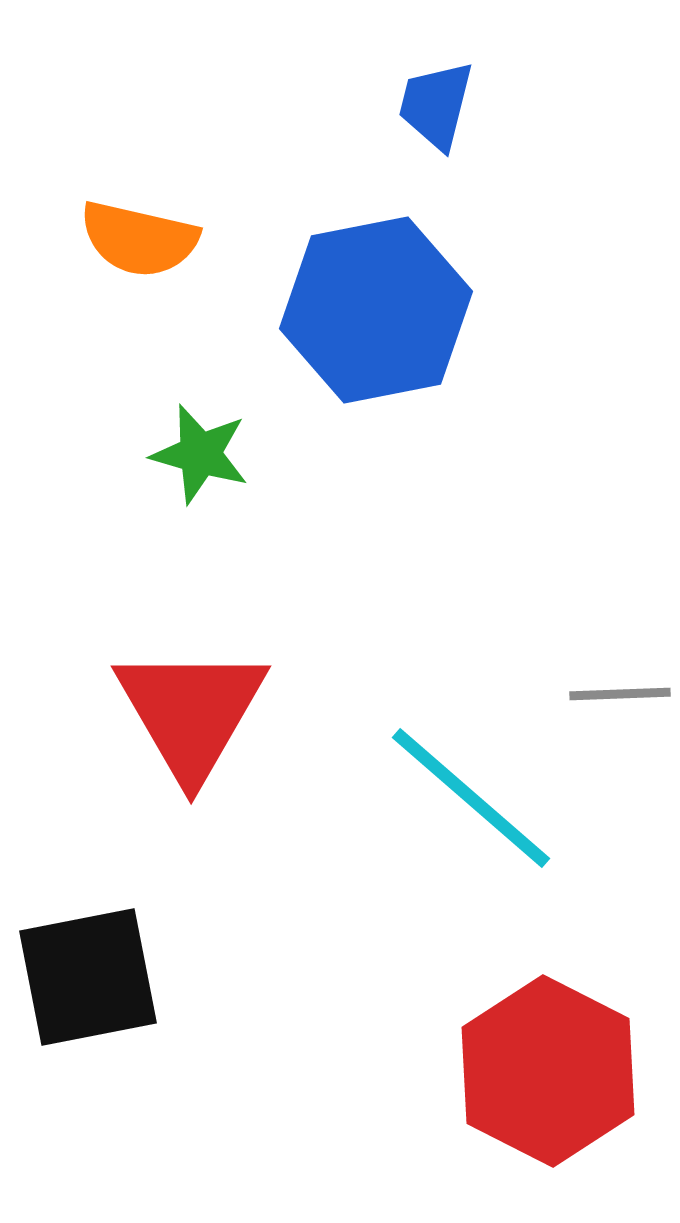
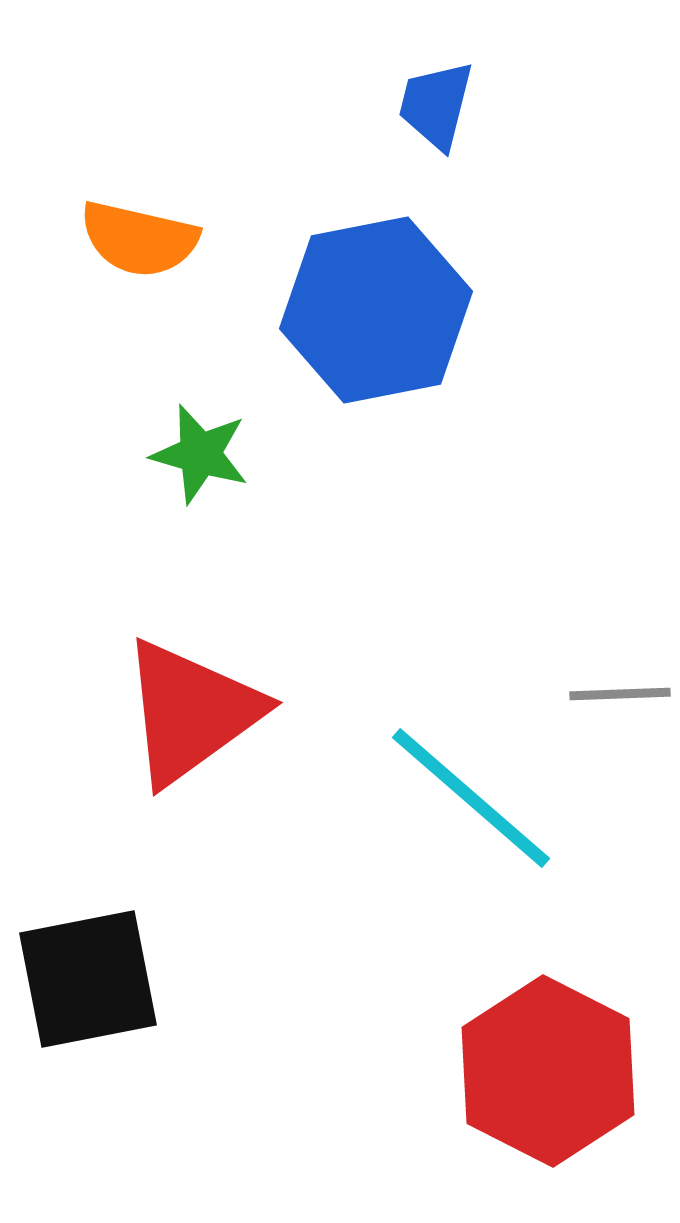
red triangle: rotated 24 degrees clockwise
black square: moved 2 px down
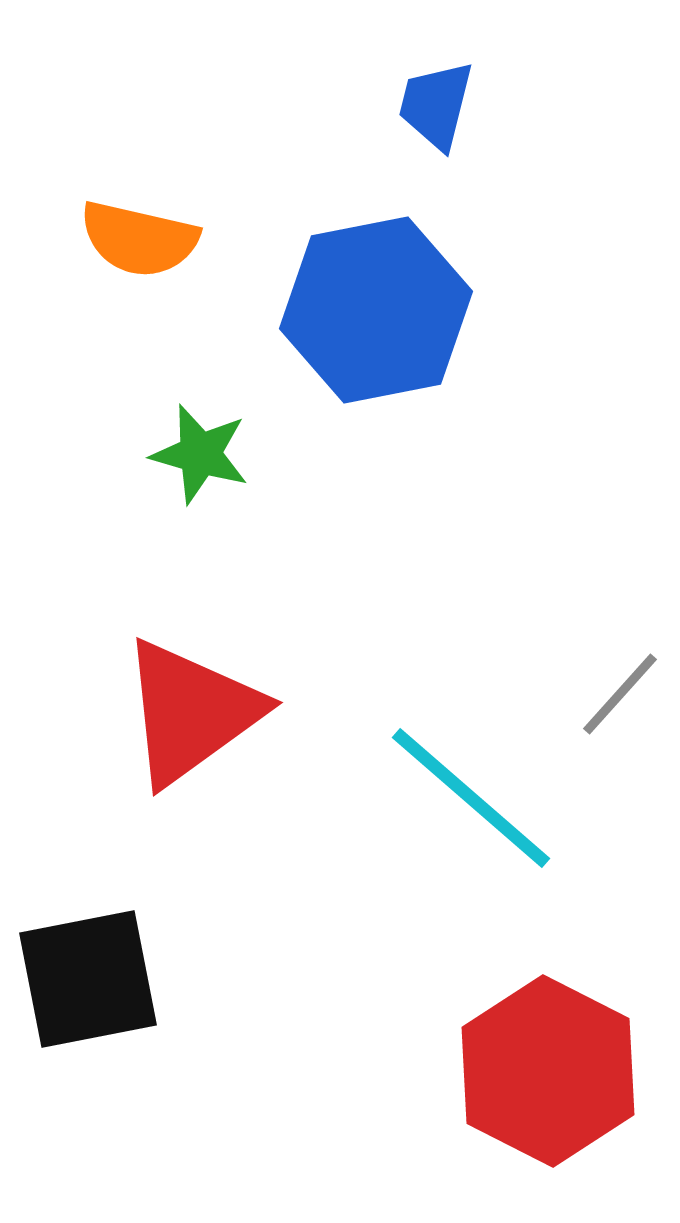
gray line: rotated 46 degrees counterclockwise
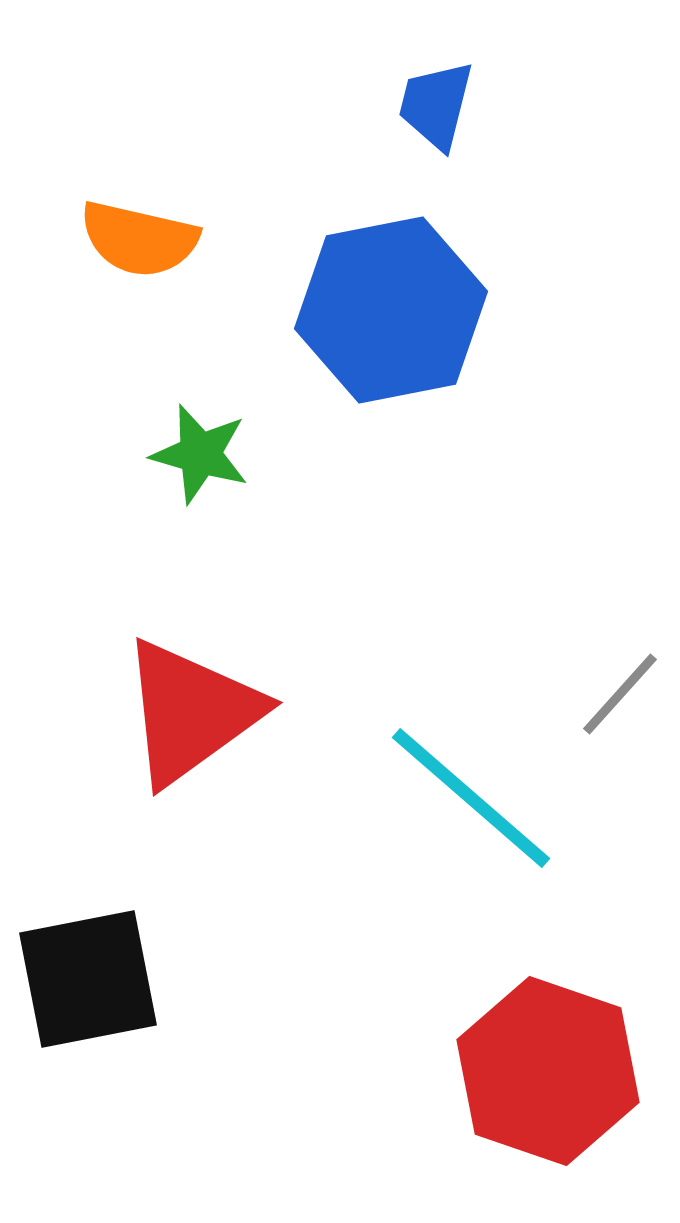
blue hexagon: moved 15 px right
red hexagon: rotated 8 degrees counterclockwise
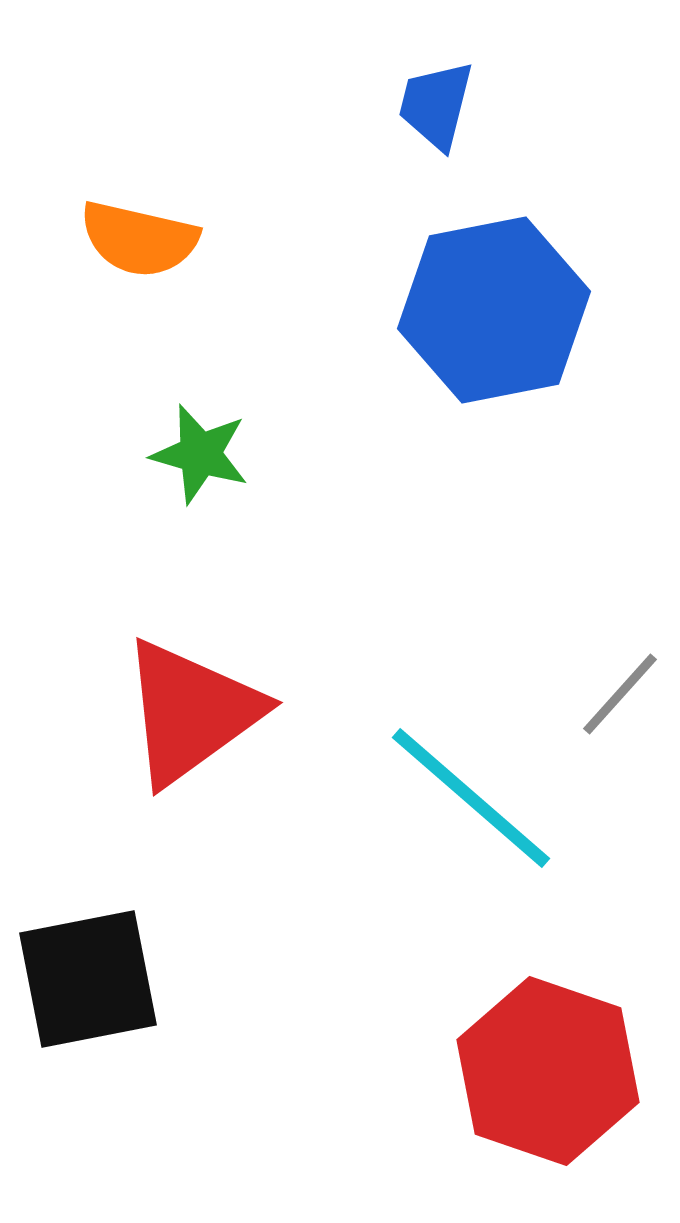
blue hexagon: moved 103 px right
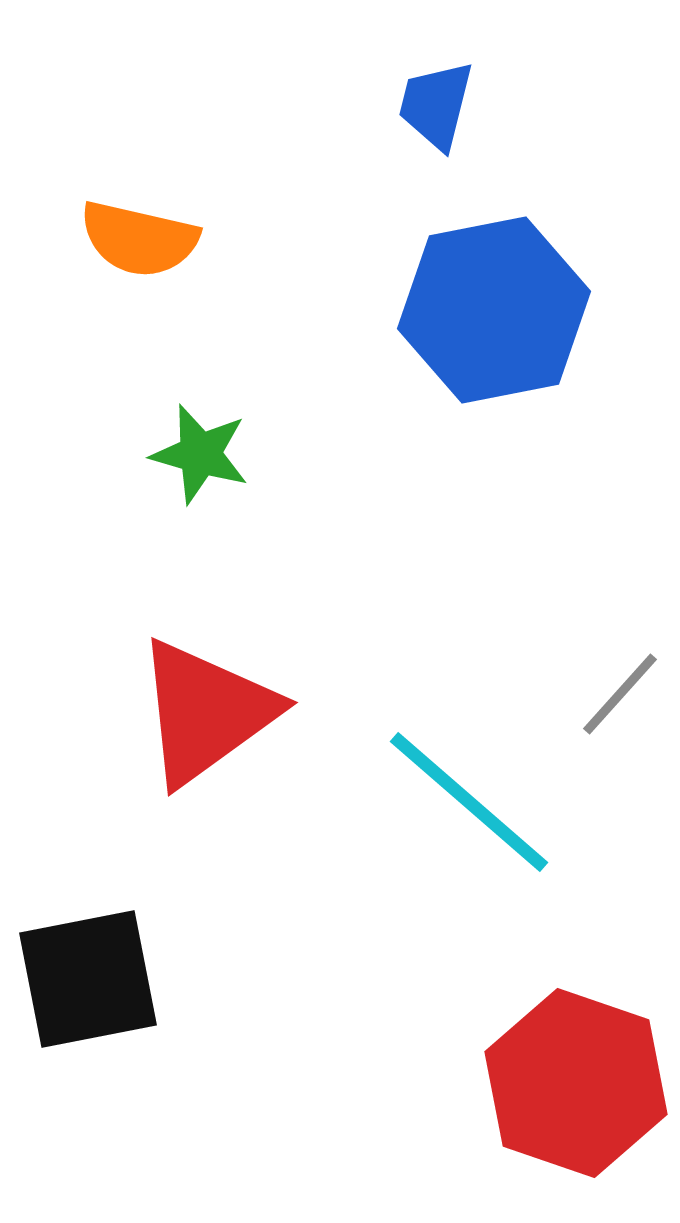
red triangle: moved 15 px right
cyan line: moved 2 px left, 4 px down
red hexagon: moved 28 px right, 12 px down
